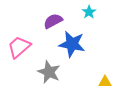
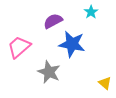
cyan star: moved 2 px right
yellow triangle: moved 1 px down; rotated 40 degrees clockwise
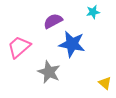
cyan star: moved 2 px right; rotated 24 degrees clockwise
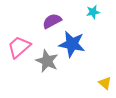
purple semicircle: moved 1 px left
gray star: moved 2 px left, 11 px up
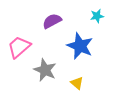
cyan star: moved 4 px right, 4 px down
blue star: moved 8 px right, 2 px down; rotated 12 degrees clockwise
gray star: moved 2 px left, 9 px down
yellow triangle: moved 28 px left
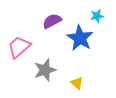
blue star: moved 8 px up; rotated 8 degrees clockwise
gray star: rotated 30 degrees clockwise
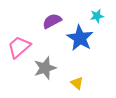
gray star: moved 2 px up
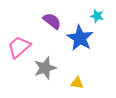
cyan star: rotated 24 degrees clockwise
purple semicircle: rotated 66 degrees clockwise
yellow triangle: rotated 32 degrees counterclockwise
